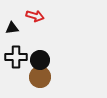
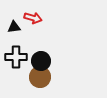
red arrow: moved 2 px left, 2 px down
black triangle: moved 2 px right, 1 px up
black circle: moved 1 px right, 1 px down
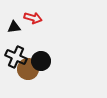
black cross: rotated 25 degrees clockwise
brown circle: moved 12 px left, 8 px up
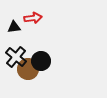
red arrow: rotated 24 degrees counterclockwise
black cross: rotated 15 degrees clockwise
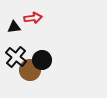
black circle: moved 1 px right, 1 px up
brown circle: moved 2 px right, 1 px down
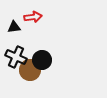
red arrow: moved 1 px up
black cross: rotated 15 degrees counterclockwise
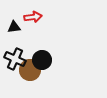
black cross: moved 1 px left, 2 px down
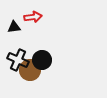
black cross: moved 3 px right, 1 px down
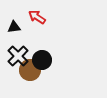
red arrow: moved 4 px right; rotated 138 degrees counterclockwise
black cross: moved 4 px up; rotated 20 degrees clockwise
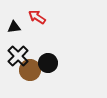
black circle: moved 6 px right, 3 px down
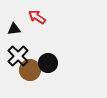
black triangle: moved 2 px down
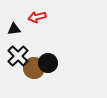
red arrow: rotated 48 degrees counterclockwise
brown circle: moved 4 px right, 2 px up
